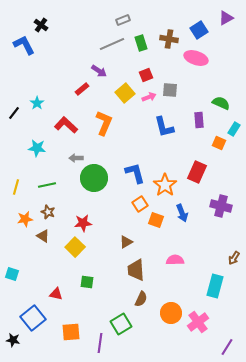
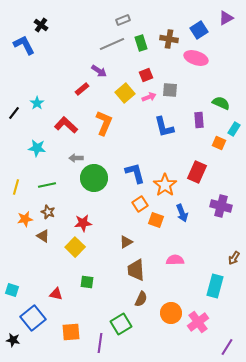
cyan square at (12, 274): moved 16 px down
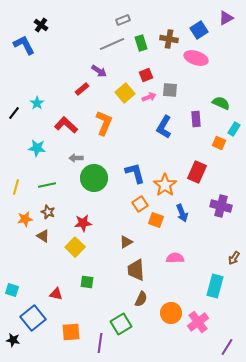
purple rectangle at (199, 120): moved 3 px left, 1 px up
blue L-shape at (164, 127): rotated 45 degrees clockwise
pink semicircle at (175, 260): moved 2 px up
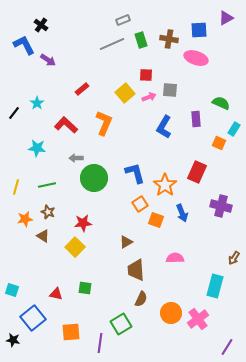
blue square at (199, 30): rotated 30 degrees clockwise
green rectangle at (141, 43): moved 3 px up
purple arrow at (99, 71): moved 51 px left, 11 px up
red square at (146, 75): rotated 24 degrees clockwise
green square at (87, 282): moved 2 px left, 6 px down
pink cross at (198, 322): moved 3 px up
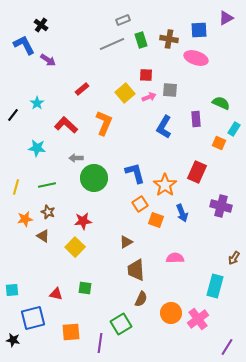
black line at (14, 113): moved 1 px left, 2 px down
red star at (83, 223): moved 2 px up
cyan square at (12, 290): rotated 24 degrees counterclockwise
blue square at (33, 318): rotated 25 degrees clockwise
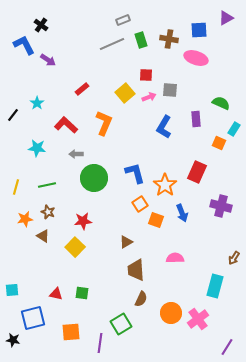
gray arrow at (76, 158): moved 4 px up
green square at (85, 288): moved 3 px left, 5 px down
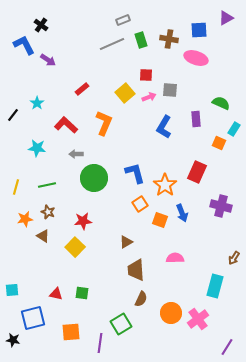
orange square at (156, 220): moved 4 px right
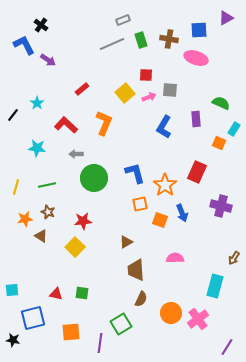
orange square at (140, 204): rotated 21 degrees clockwise
brown triangle at (43, 236): moved 2 px left
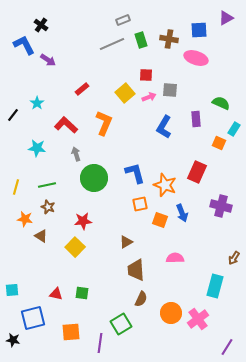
gray arrow at (76, 154): rotated 72 degrees clockwise
orange star at (165, 185): rotated 15 degrees counterclockwise
brown star at (48, 212): moved 5 px up
orange star at (25, 219): rotated 21 degrees clockwise
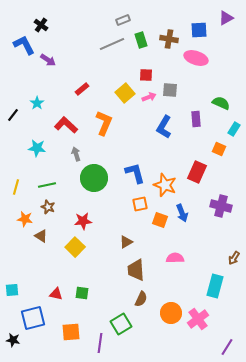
orange square at (219, 143): moved 6 px down
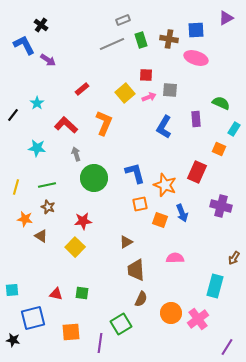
blue square at (199, 30): moved 3 px left
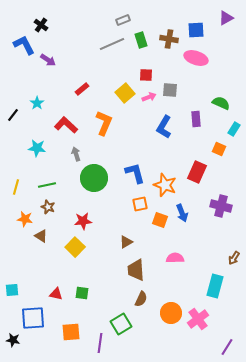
blue square at (33, 318): rotated 10 degrees clockwise
